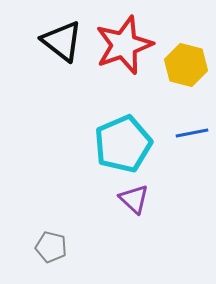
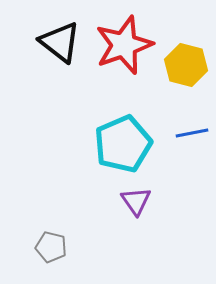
black triangle: moved 2 px left, 1 px down
purple triangle: moved 2 px right, 2 px down; rotated 12 degrees clockwise
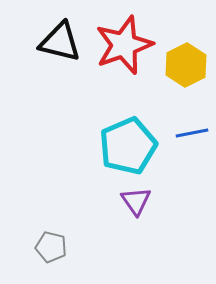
black triangle: rotated 24 degrees counterclockwise
yellow hexagon: rotated 18 degrees clockwise
cyan pentagon: moved 5 px right, 2 px down
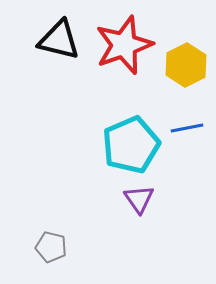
black triangle: moved 1 px left, 2 px up
blue line: moved 5 px left, 5 px up
cyan pentagon: moved 3 px right, 1 px up
purple triangle: moved 3 px right, 2 px up
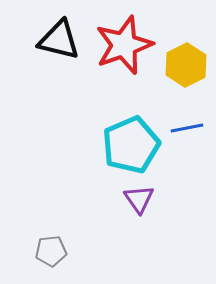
gray pentagon: moved 4 px down; rotated 20 degrees counterclockwise
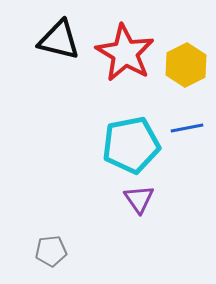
red star: moved 1 px right, 8 px down; rotated 22 degrees counterclockwise
cyan pentagon: rotated 12 degrees clockwise
